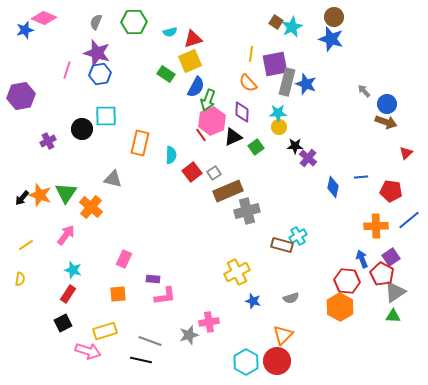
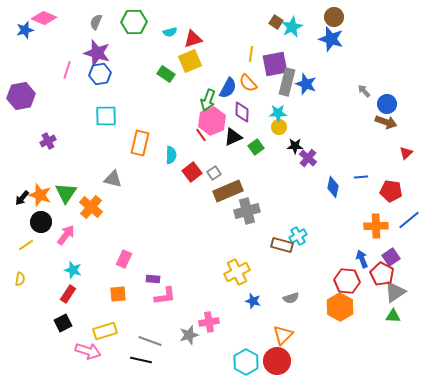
blue semicircle at (196, 87): moved 32 px right, 1 px down
black circle at (82, 129): moved 41 px left, 93 px down
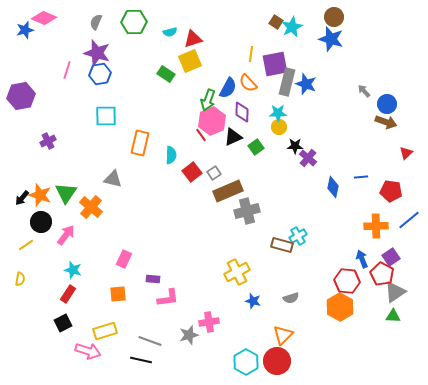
pink L-shape at (165, 296): moved 3 px right, 2 px down
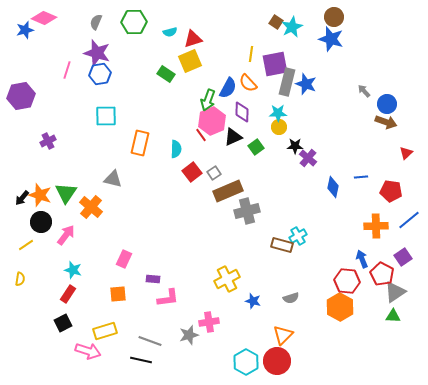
cyan semicircle at (171, 155): moved 5 px right, 6 px up
purple square at (391, 257): moved 12 px right
yellow cross at (237, 272): moved 10 px left, 7 px down
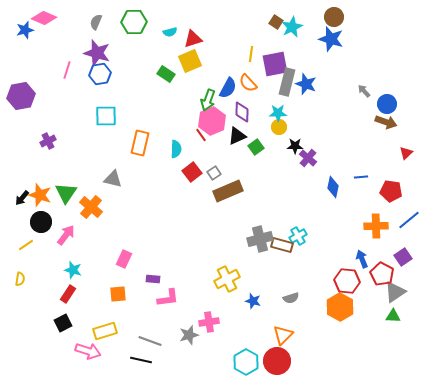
black triangle at (233, 137): moved 4 px right, 1 px up
gray cross at (247, 211): moved 13 px right, 28 px down
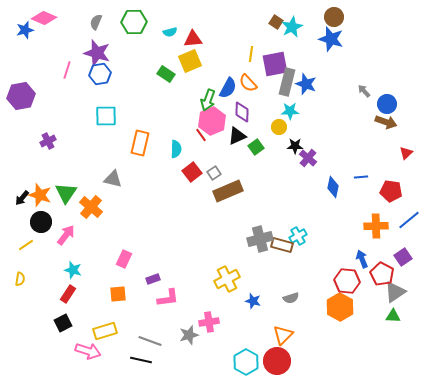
red triangle at (193, 39): rotated 12 degrees clockwise
cyan star at (278, 113): moved 12 px right, 2 px up
purple rectangle at (153, 279): rotated 24 degrees counterclockwise
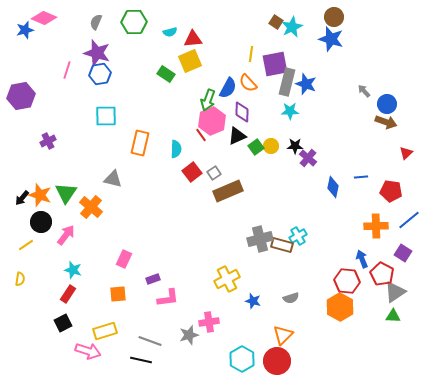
yellow circle at (279, 127): moved 8 px left, 19 px down
purple square at (403, 257): moved 4 px up; rotated 24 degrees counterclockwise
cyan hexagon at (246, 362): moved 4 px left, 3 px up
